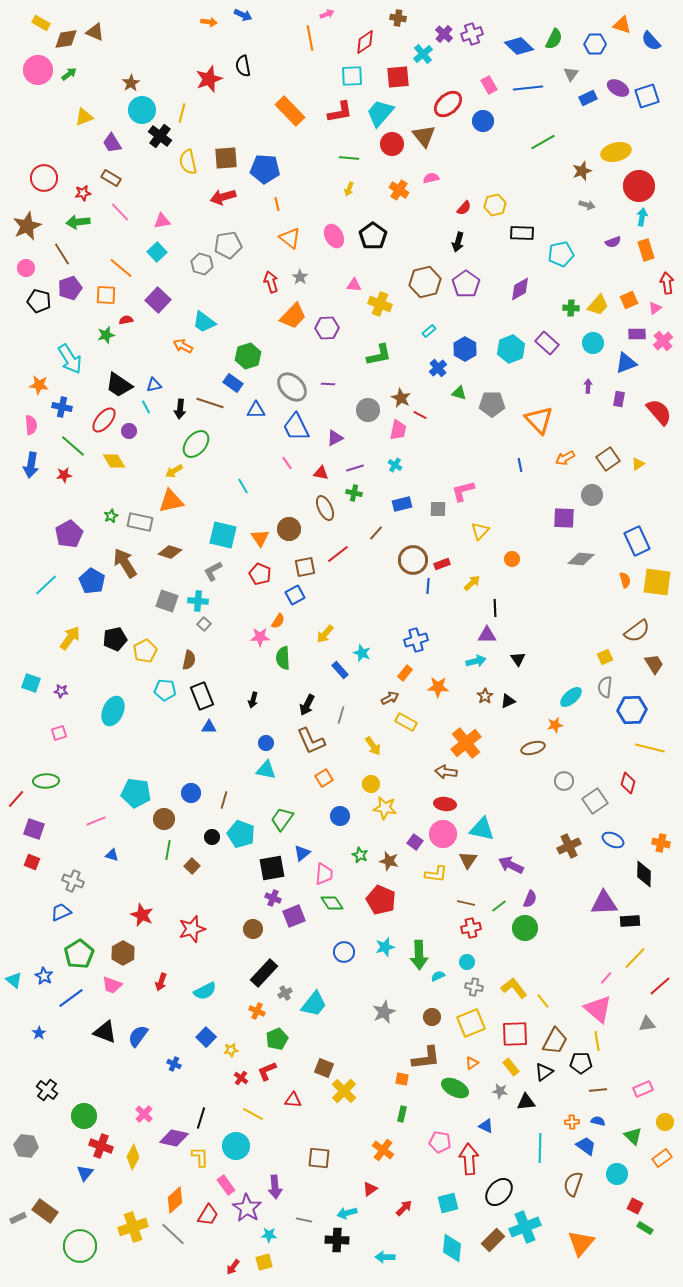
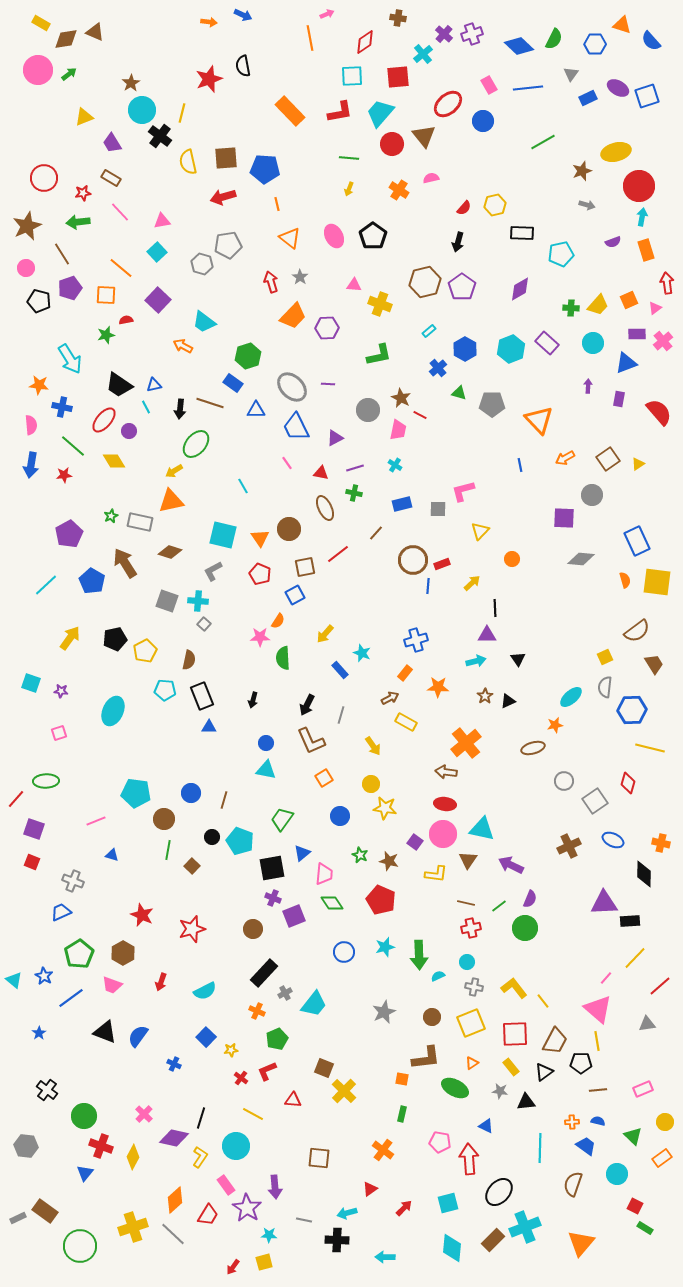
purple pentagon at (466, 284): moved 4 px left, 3 px down
cyan pentagon at (241, 834): moved 1 px left, 7 px down
yellow L-shape at (200, 1157): rotated 35 degrees clockwise
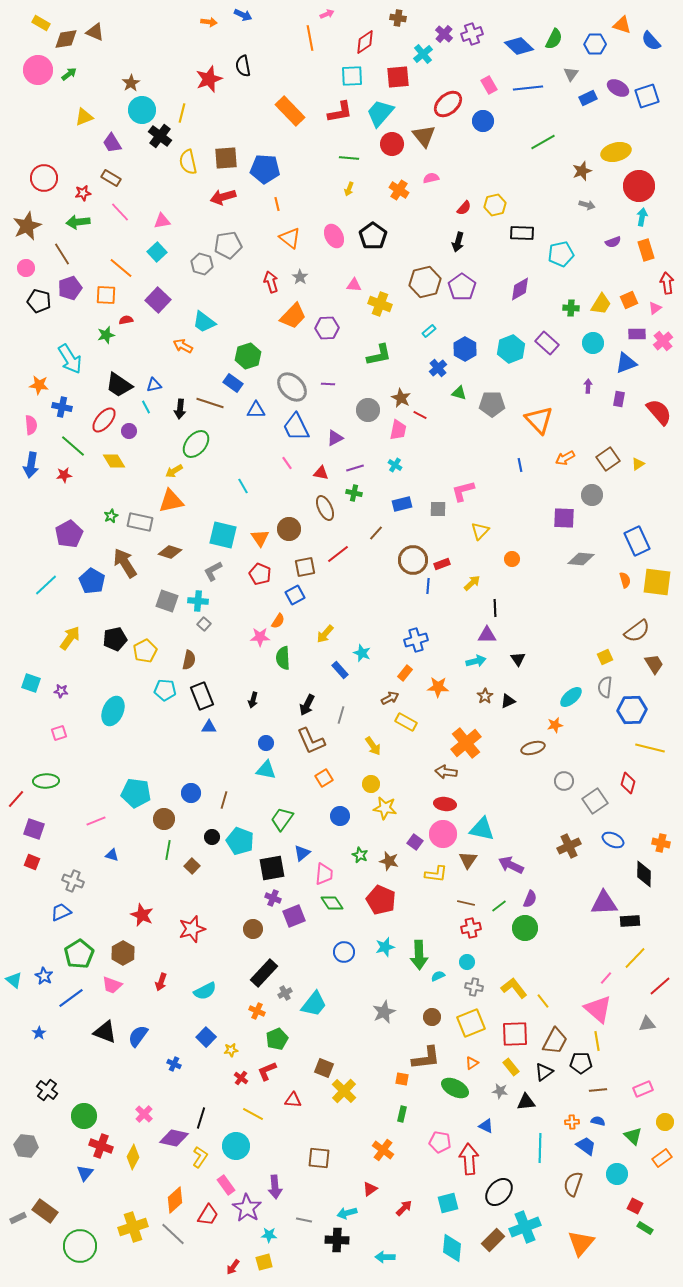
yellow trapezoid at (598, 305): moved 3 px right, 1 px up; rotated 10 degrees counterclockwise
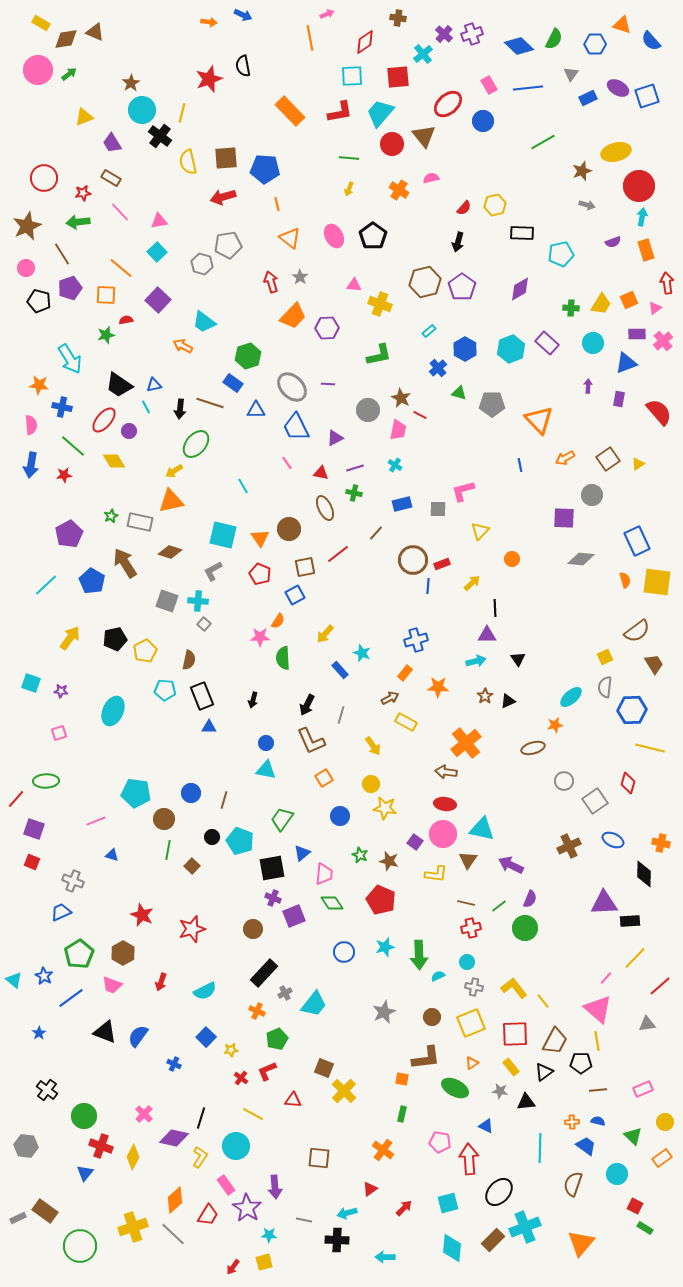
pink triangle at (162, 221): moved 3 px left
